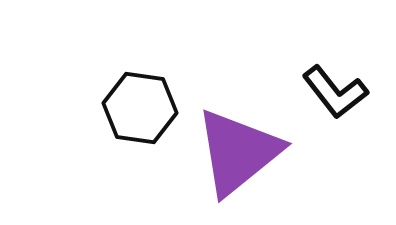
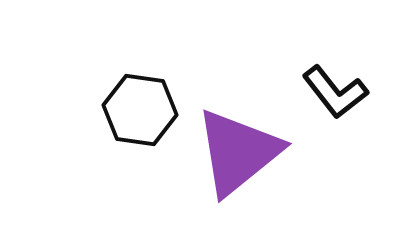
black hexagon: moved 2 px down
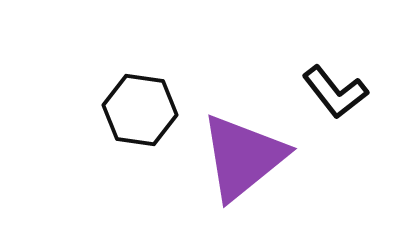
purple triangle: moved 5 px right, 5 px down
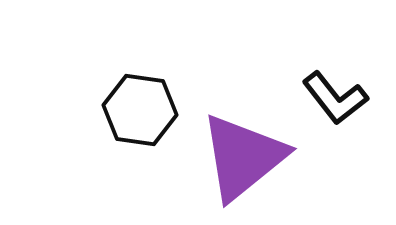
black L-shape: moved 6 px down
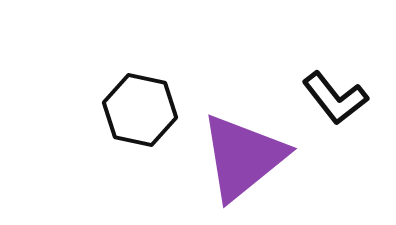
black hexagon: rotated 4 degrees clockwise
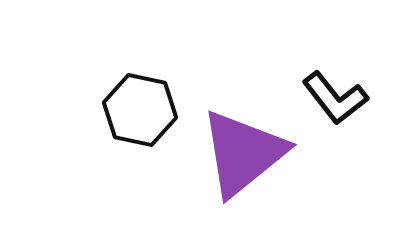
purple triangle: moved 4 px up
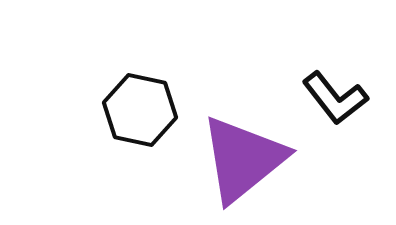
purple triangle: moved 6 px down
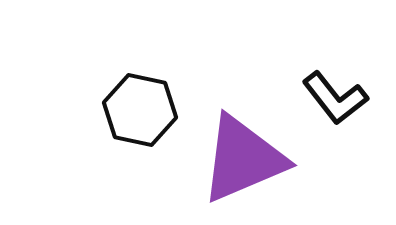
purple triangle: rotated 16 degrees clockwise
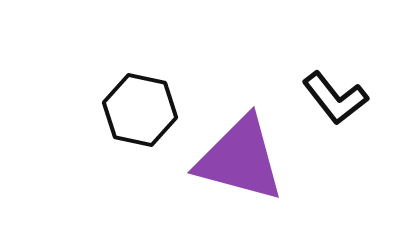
purple triangle: moved 3 px left; rotated 38 degrees clockwise
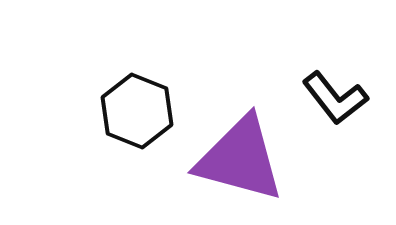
black hexagon: moved 3 px left, 1 px down; rotated 10 degrees clockwise
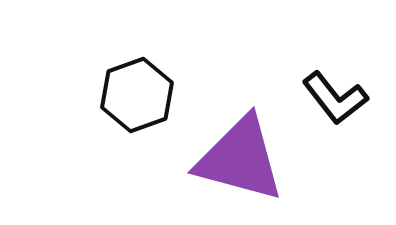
black hexagon: moved 16 px up; rotated 18 degrees clockwise
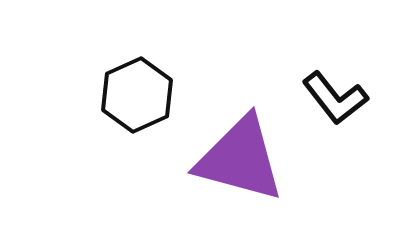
black hexagon: rotated 4 degrees counterclockwise
